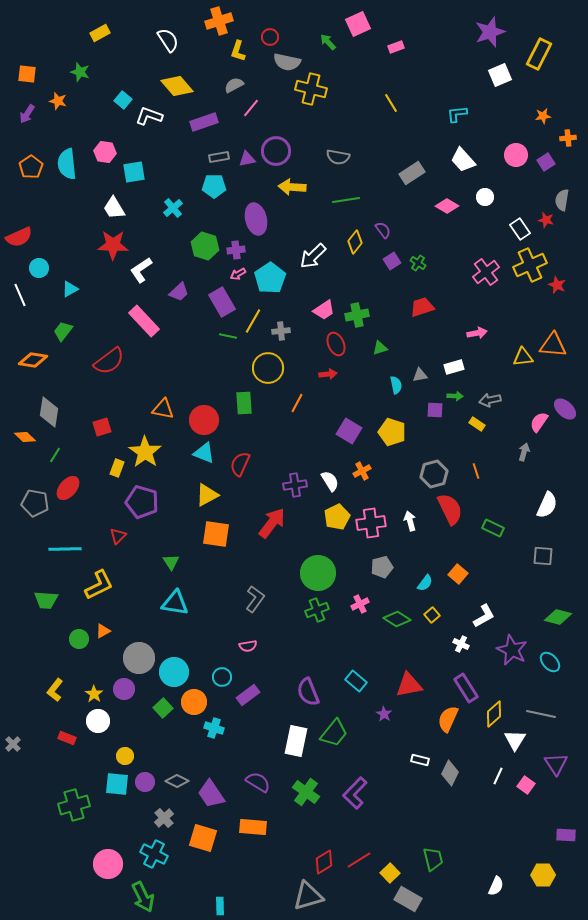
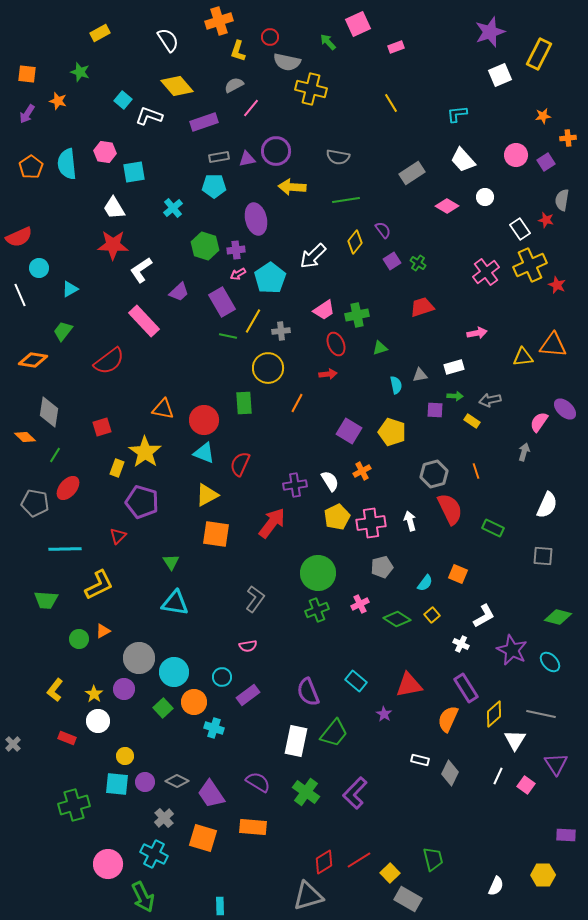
yellow rectangle at (477, 424): moved 5 px left, 3 px up
orange square at (458, 574): rotated 18 degrees counterclockwise
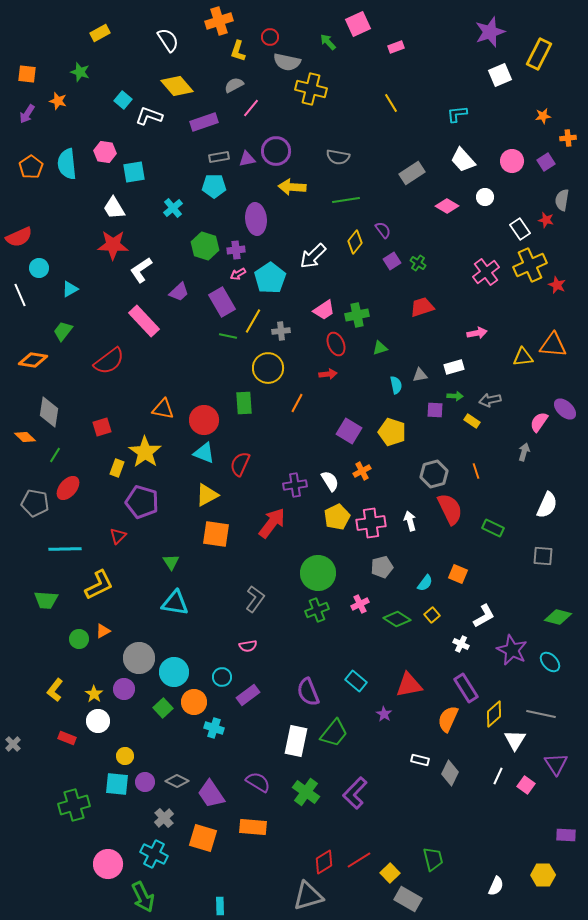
pink circle at (516, 155): moved 4 px left, 6 px down
purple ellipse at (256, 219): rotated 8 degrees clockwise
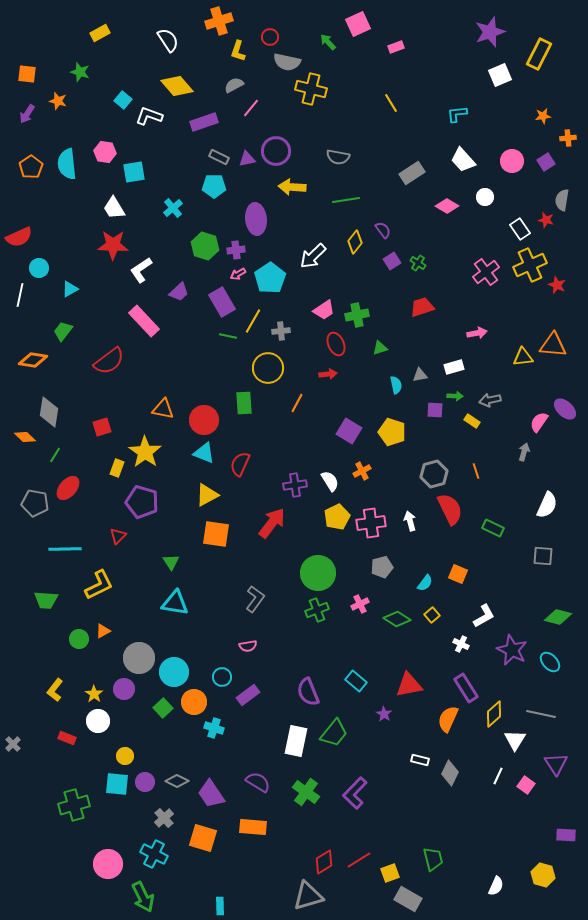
gray rectangle at (219, 157): rotated 36 degrees clockwise
white line at (20, 295): rotated 35 degrees clockwise
yellow square at (390, 873): rotated 24 degrees clockwise
yellow hexagon at (543, 875): rotated 15 degrees clockwise
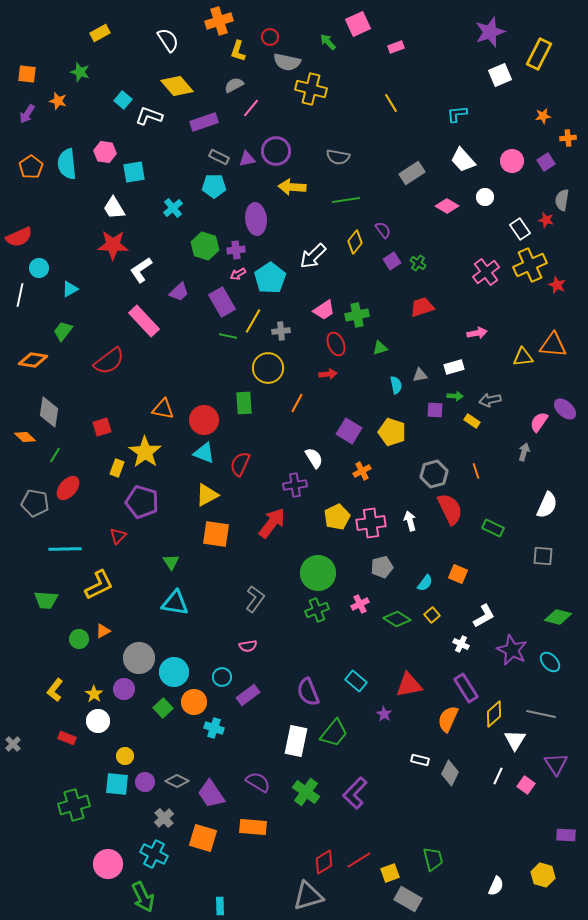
white semicircle at (330, 481): moved 16 px left, 23 px up
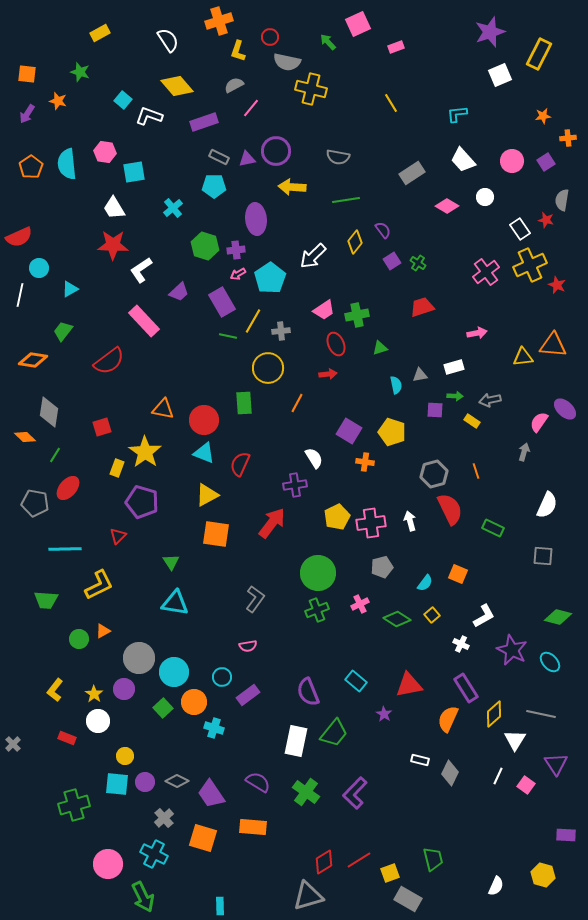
orange cross at (362, 471): moved 3 px right, 9 px up; rotated 36 degrees clockwise
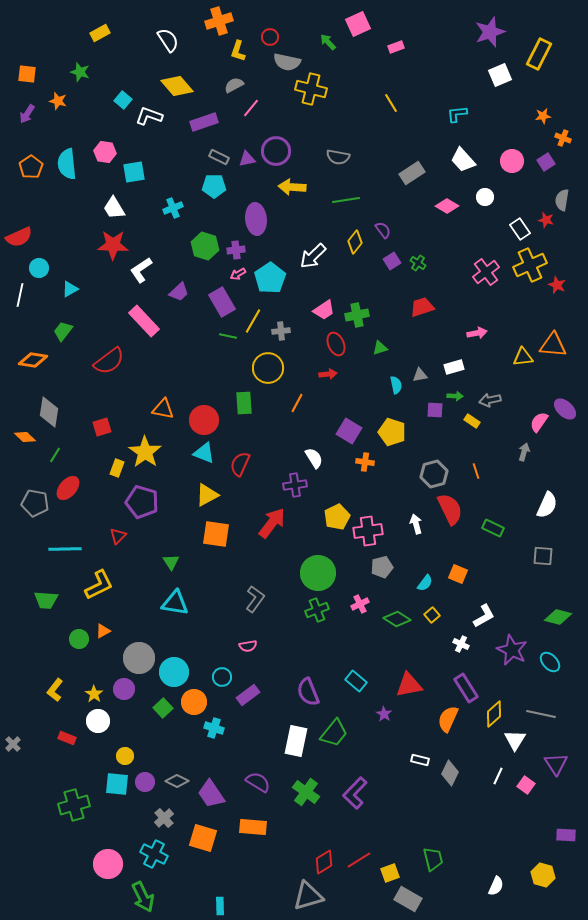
orange cross at (568, 138): moved 5 px left; rotated 28 degrees clockwise
cyan cross at (173, 208): rotated 18 degrees clockwise
white arrow at (410, 521): moved 6 px right, 3 px down
pink cross at (371, 523): moved 3 px left, 8 px down
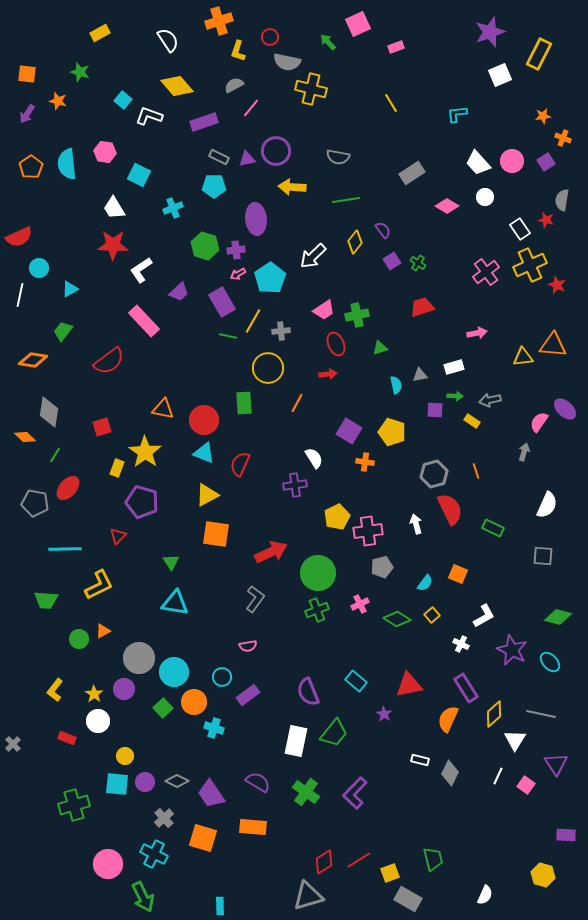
white trapezoid at (463, 160): moved 15 px right, 3 px down
cyan square at (134, 172): moved 5 px right, 3 px down; rotated 35 degrees clockwise
red arrow at (272, 523): moved 1 px left, 29 px down; rotated 28 degrees clockwise
white semicircle at (496, 886): moved 11 px left, 9 px down
